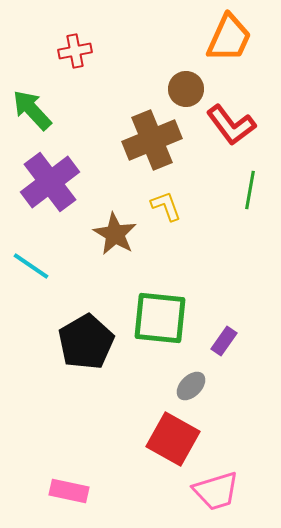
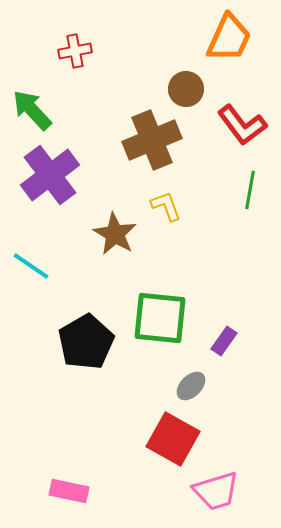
red L-shape: moved 11 px right
purple cross: moved 7 px up
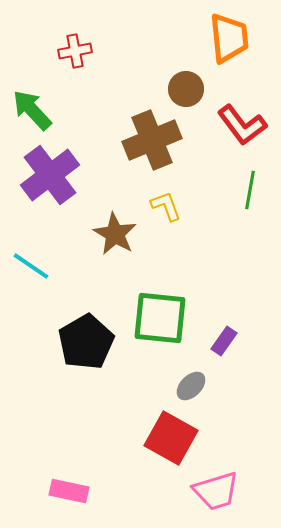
orange trapezoid: rotated 30 degrees counterclockwise
red square: moved 2 px left, 1 px up
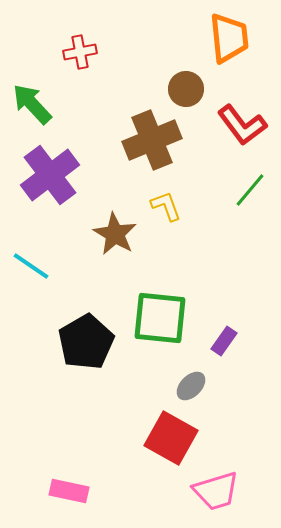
red cross: moved 5 px right, 1 px down
green arrow: moved 6 px up
green line: rotated 30 degrees clockwise
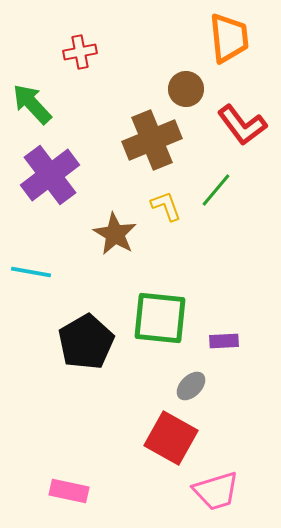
green line: moved 34 px left
cyan line: moved 6 px down; rotated 24 degrees counterclockwise
purple rectangle: rotated 52 degrees clockwise
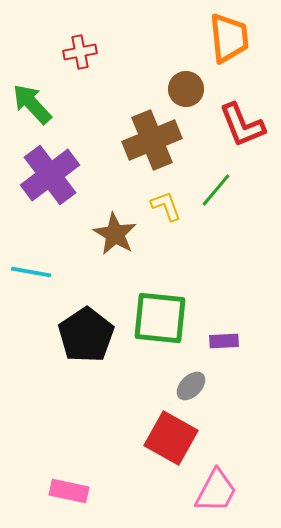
red L-shape: rotated 15 degrees clockwise
black pentagon: moved 7 px up; rotated 4 degrees counterclockwise
pink trapezoid: rotated 45 degrees counterclockwise
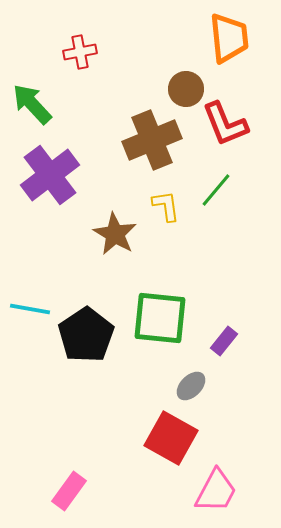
red L-shape: moved 17 px left, 1 px up
yellow L-shape: rotated 12 degrees clockwise
cyan line: moved 1 px left, 37 px down
purple rectangle: rotated 48 degrees counterclockwise
pink rectangle: rotated 66 degrees counterclockwise
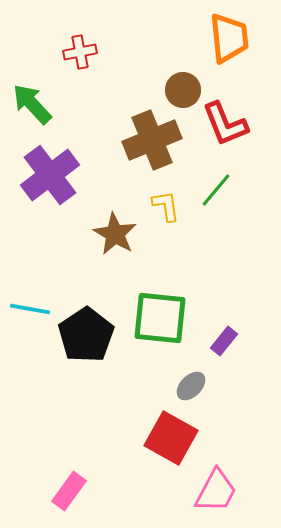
brown circle: moved 3 px left, 1 px down
